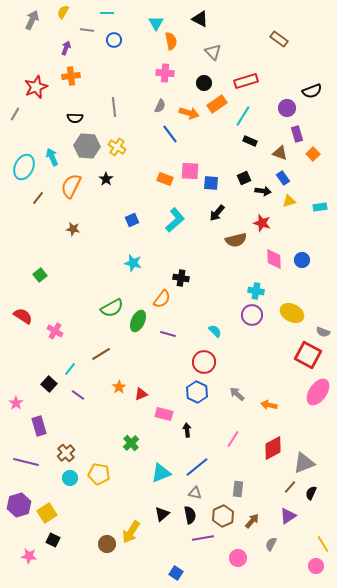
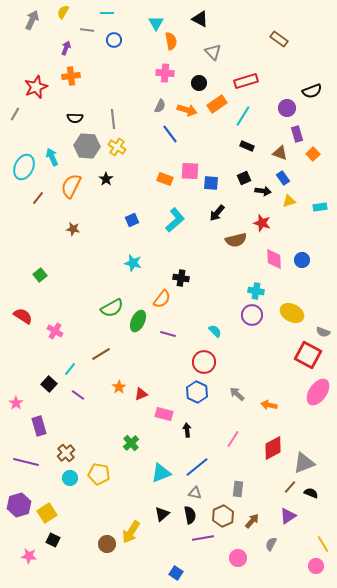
black circle at (204, 83): moved 5 px left
gray line at (114, 107): moved 1 px left, 12 px down
orange arrow at (189, 113): moved 2 px left, 3 px up
black rectangle at (250, 141): moved 3 px left, 5 px down
black semicircle at (311, 493): rotated 88 degrees clockwise
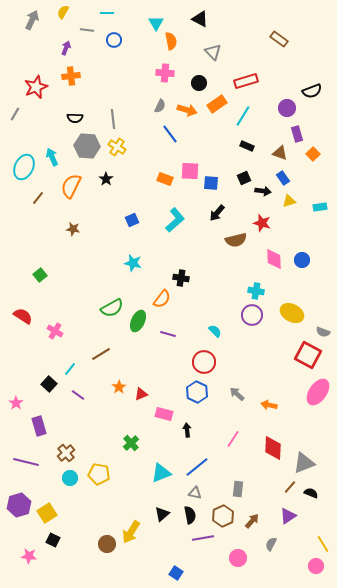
red diamond at (273, 448): rotated 60 degrees counterclockwise
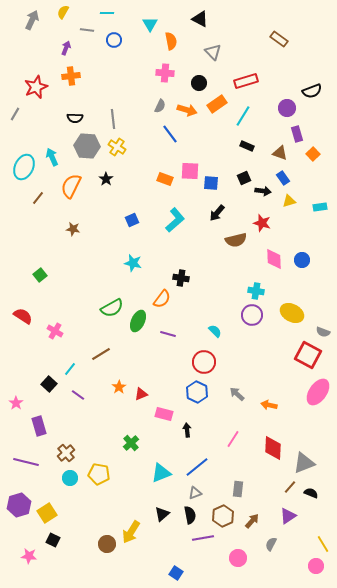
cyan triangle at (156, 23): moved 6 px left, 1 px down
gray triangle at (195, 493): rotated 32 degrees counterclockwise
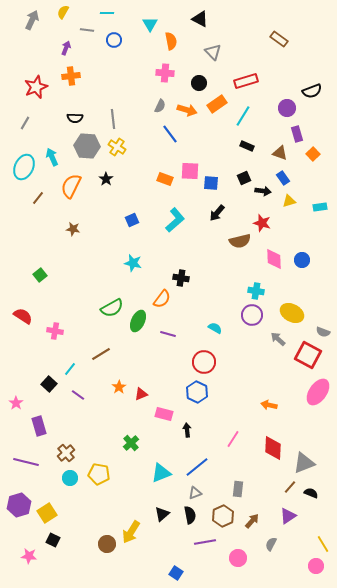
gray line at (15, 114): moved 10 px right, 9 px down
brown semicircle at (236, 240): moved 4 px right, 1 px down
pink cross at (55, 331): rotated 21 degrees counterclockwise
cyan semicircle at (215, 331): moved 3 px up; rotated 16 degrees counterclockwise
gray arrow at (237, 394): moved 41 px right, 55 px up
purple line at (203, 538): moved 2 px right, 4 px down
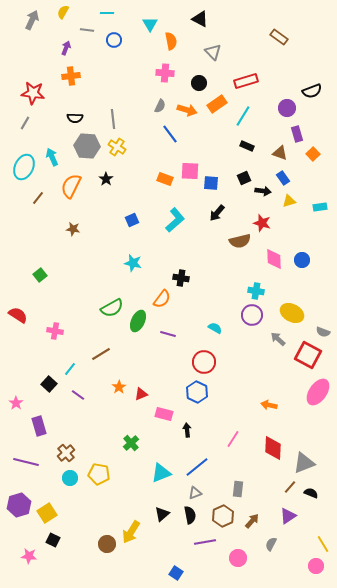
brown rectangle at (279, 39): moved 2 px up
red star at (36, 87): moved 3 px left, 6 px down; rotated 30 degrees clockwise
red semicircle at (23, 316): moved 5 px left, 1 px up
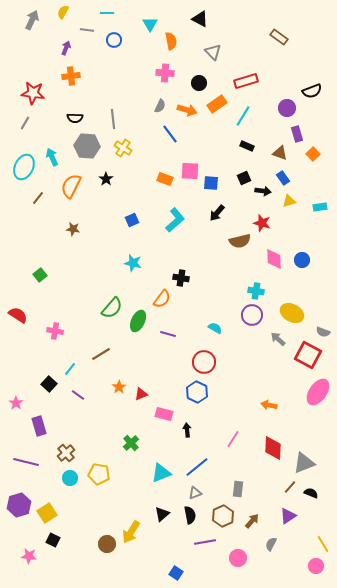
yellow cross at (117, 147): moved 6 px right, 1 px down
green semicircle at (112, 308): rotated 20 degrees counterclockwise
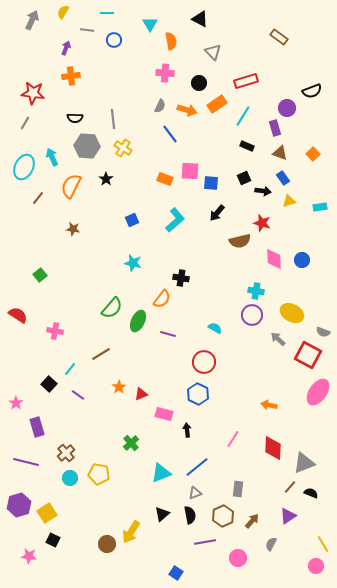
purple rectangle at (297, 134): moved 22 px left, 6 px up
blue hexagon at (197, 392): moved 1 px right, 2 px down
purple rectangle at (39, 426): moved 2 px left, 1 px down
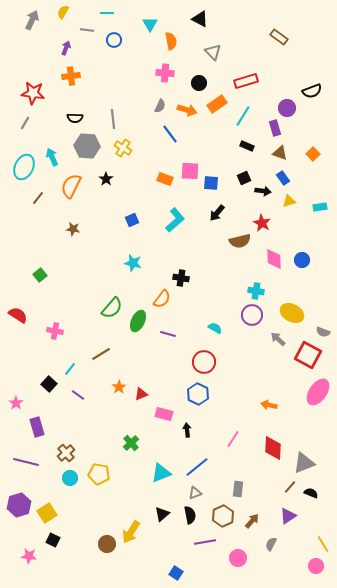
red star at (262, 223): rotated 12 degrees clockwise
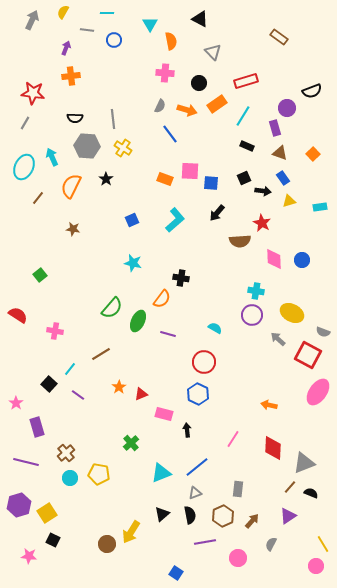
brown semicircle at (240, 241): rotated 10 degrees clockwise
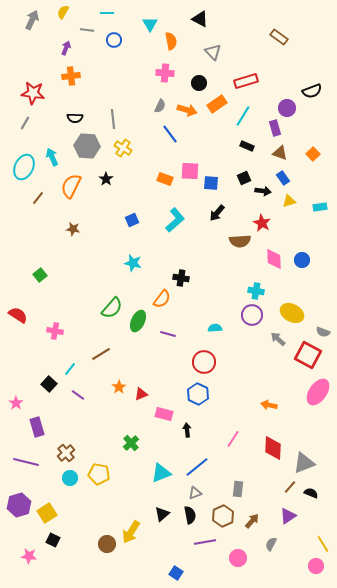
cyan semicircle at (215, 328): rotated 32 degrees counterclockwise
